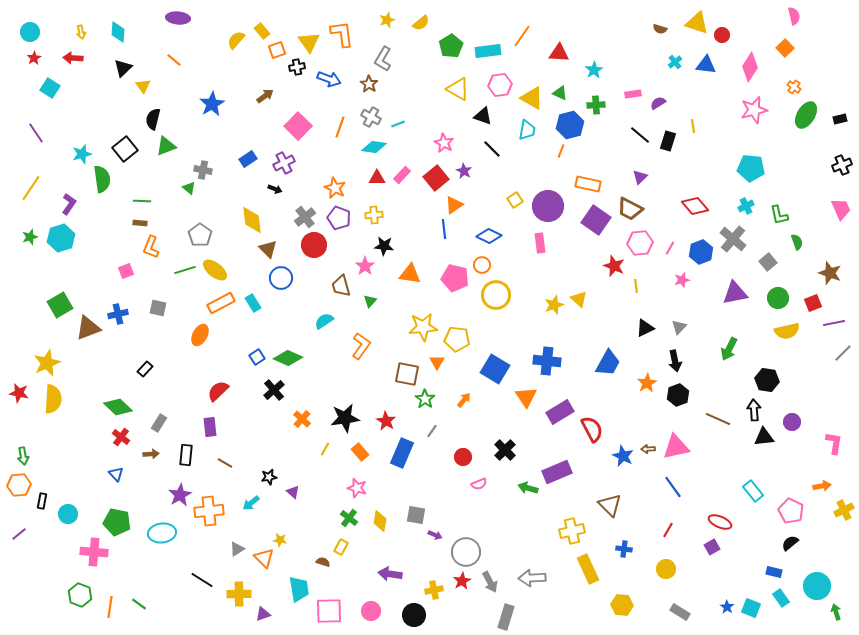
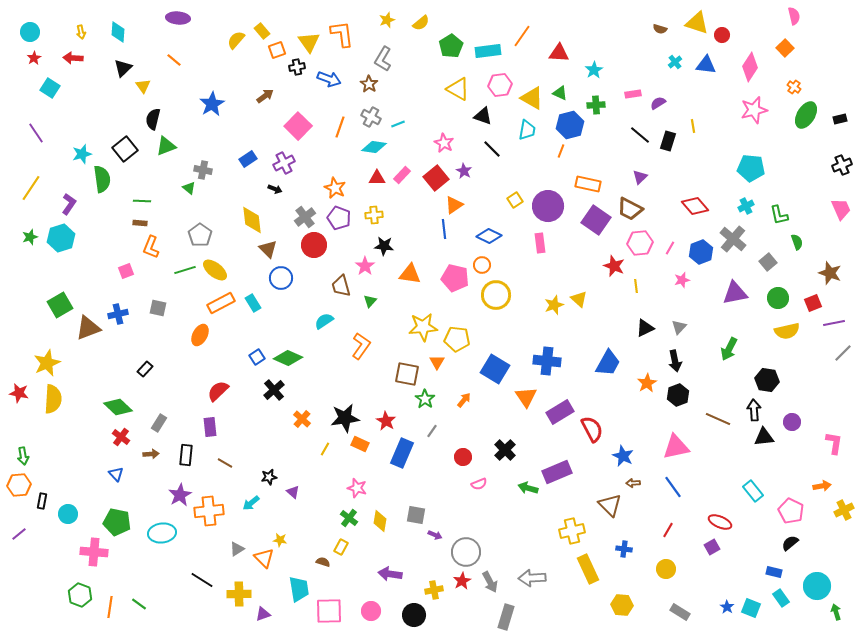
brown arrow at (648, 449): moved 15 px left, 34 px down
orange rectangle at (360, 452): moved 8 px up; rotated 24 degrees counterclockwise
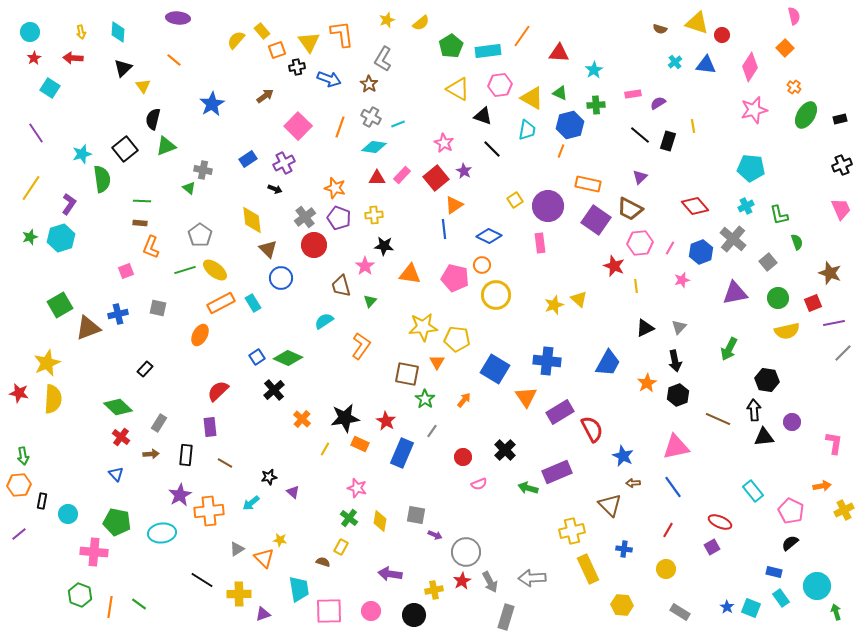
orange star at (335, 188): rotated 10 degrees counterclockwise
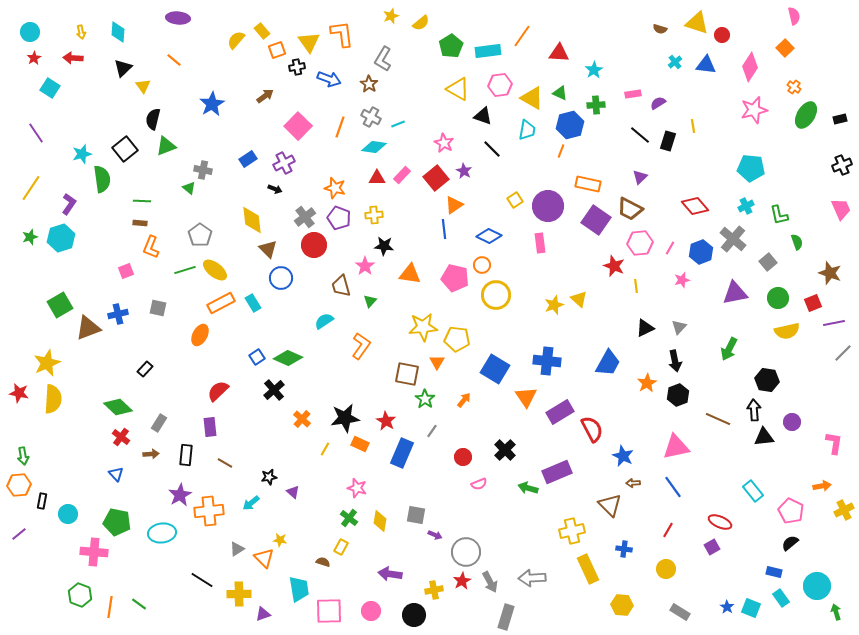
yellow star at (387, 20): moved 4 px right, 4 px up
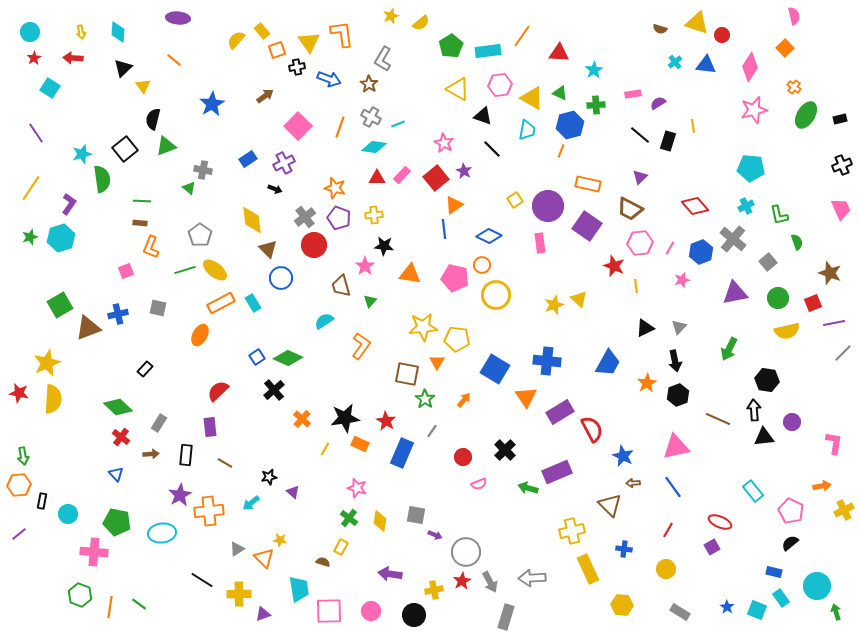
purple square at (596, 220): moved 9 px left, 6 px down
cyan square at (751, 608): moved 6 px right, 2 px down
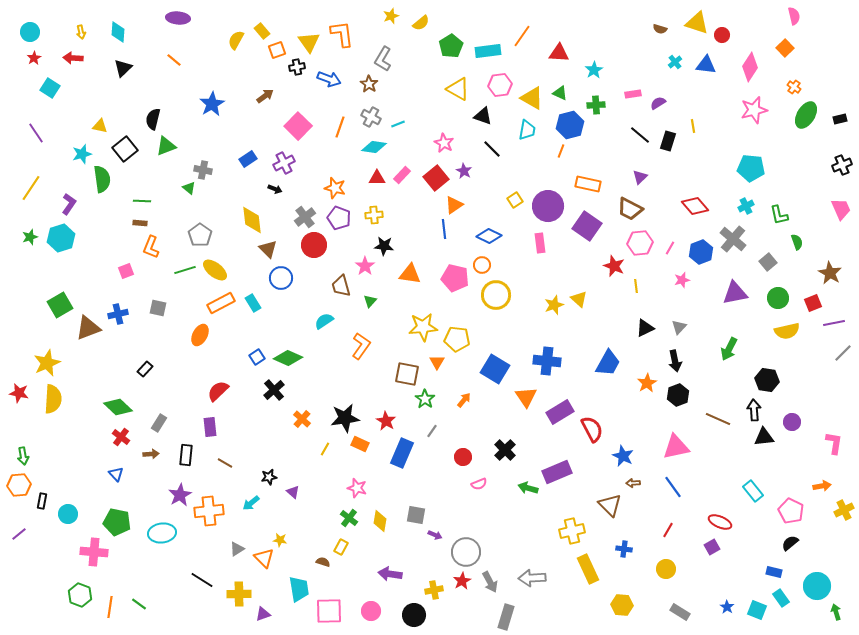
yellow semicircle at (236, 40): rotated 12 degrees counterclockwise
yellow triangle at (143, 86): moved 43 px left, 40 px down; rotated 42 degrees counterclockwise
brown star at (830, 273): rotated 10 degrees clockwise
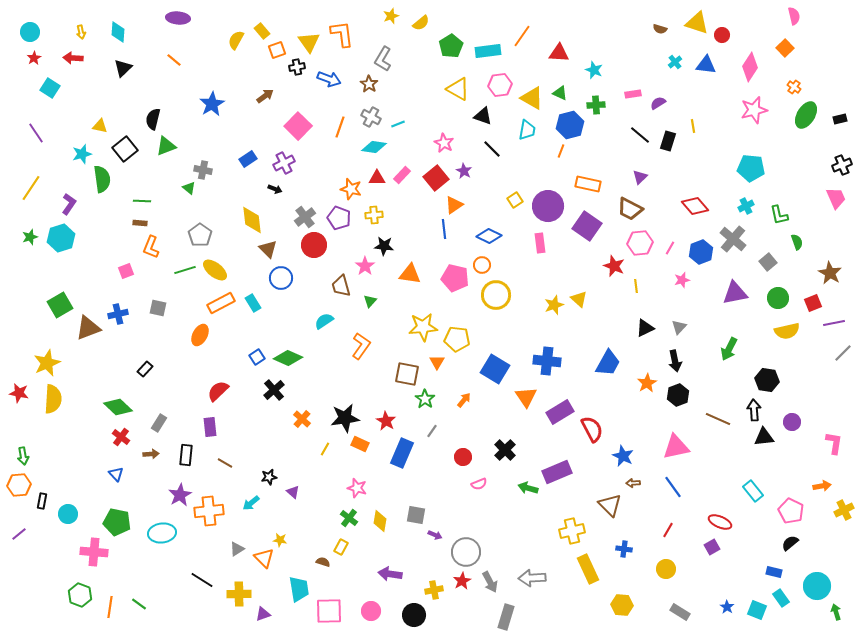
cyan star at (594, 70): rotated 18 degrees counterclockwise
orange star at (335, 188): moved 16 px right, 1 px down
pink trapezoid at (841, 209): moved 5 px left, 11 px up
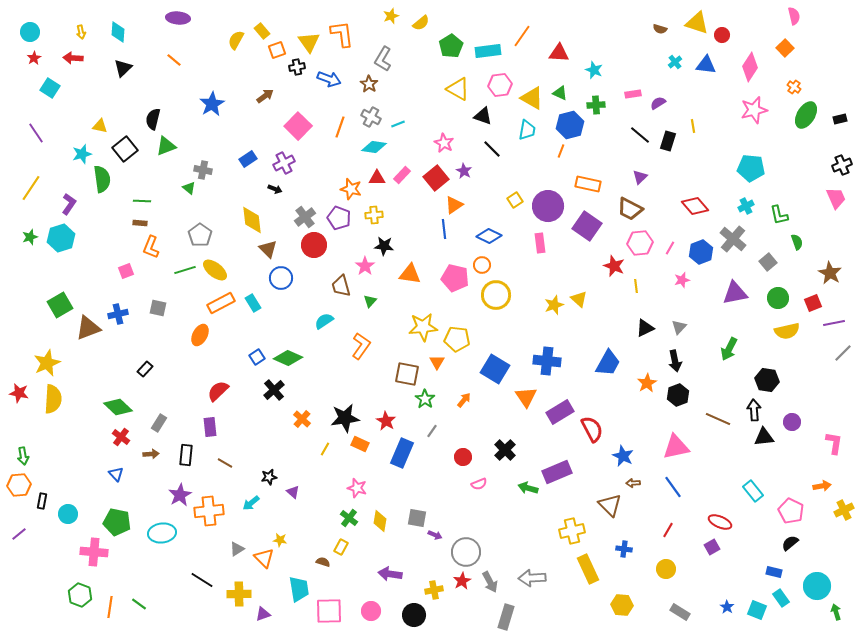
gray square at (416, 515): moved 1 px right, 3 px down
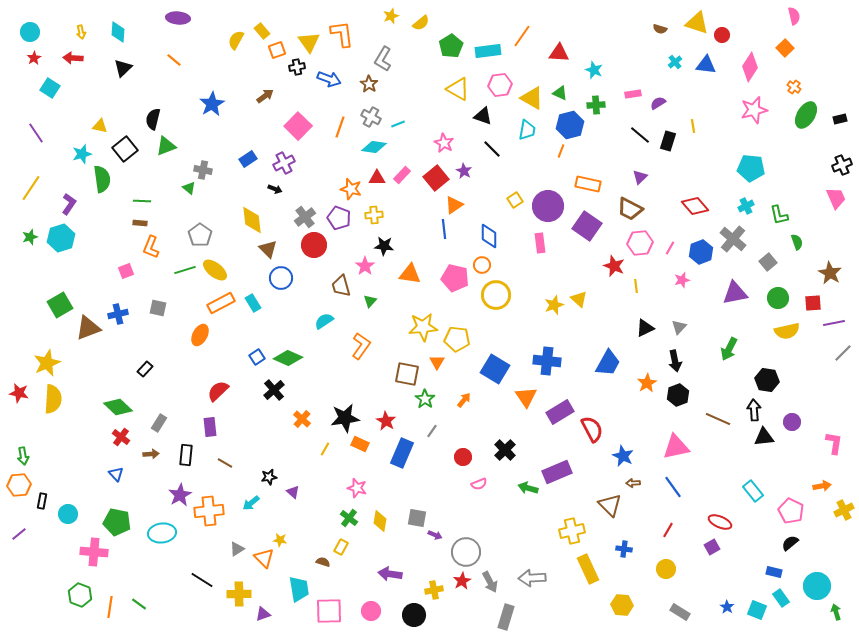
blue diamond at (489, 236): rotated 65 degrees clockwise
red square at (813, 303): rotated 18 degrees clockwise
